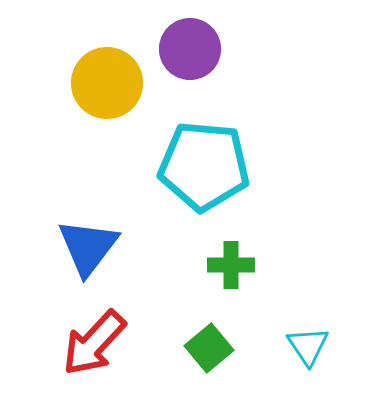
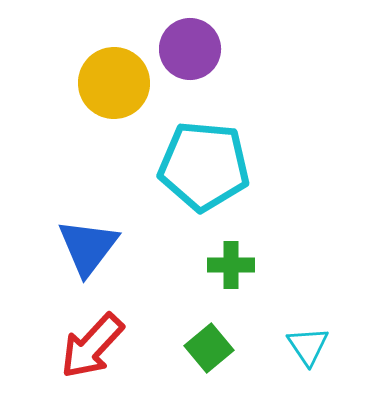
yellow circle: moved 7 px right
red arrow: moved 2 px left, 3 px down
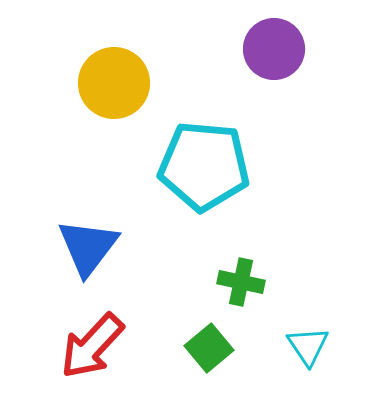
purple circle: moved 84 px right
green cross: moved 10 px right, 17 px down; rotated 12 degrees clockwise
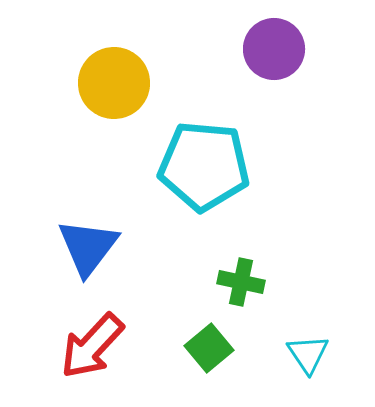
cyan triangle: moved 8 px down
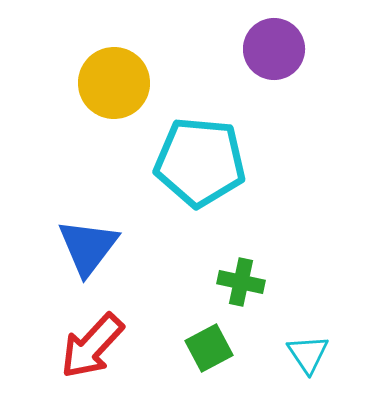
cyan pentagon: moved 4 px left, 4 px up
green square: rotated 12 degrees clockwise
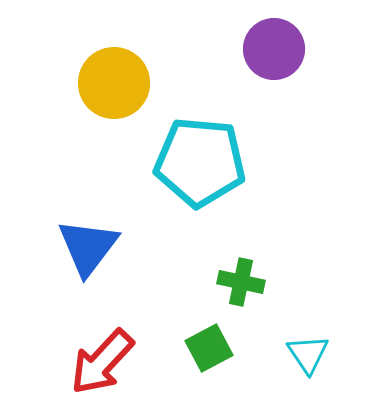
red arrow: moved 10 px right, 16 px down
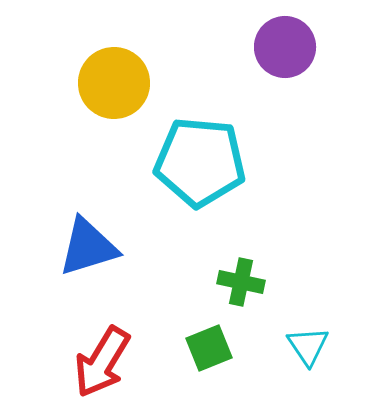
purple circle: moved 11 px right, 2 px up
blue triangle: rotated 36 degrees clockwise
green square: rotated 6 degrees clockwise
cyan triangle: moved 8 px up
red arrow: rotated 12 degrees counterclockwise
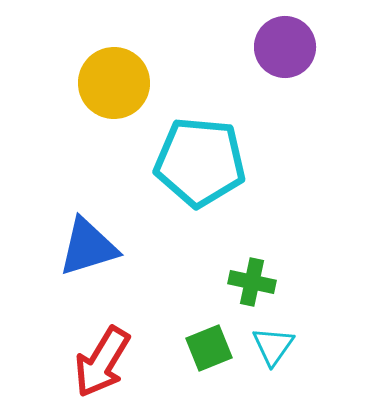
green cross: moved 11 px right
cyan triangle: moved 35 px left; rotated 9 degrees clockwise
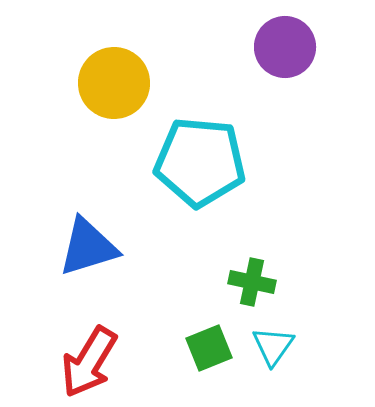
red arrow: moved 13 px left
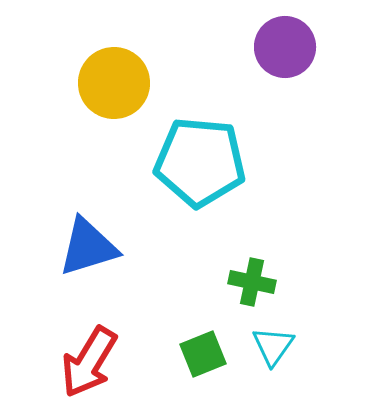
green square: moved 6 px left, 6 px down
